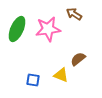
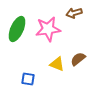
brown arrow: moved 1 px up; rotated 49 degrees counterclockwise
yellow triangle: moved 4 px left, 11 px up
blue square: moved 5 px left, 1 px up
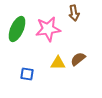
brown arrow: rotated 84 degrees counterclockwise
yellow triangle: moved 1 px right, 1 px up; rotated 21 degrees counterclockwise
blue square: moved 1 px left, 5 px up
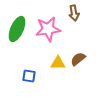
blue square: moved 2 px right, 2 px down
